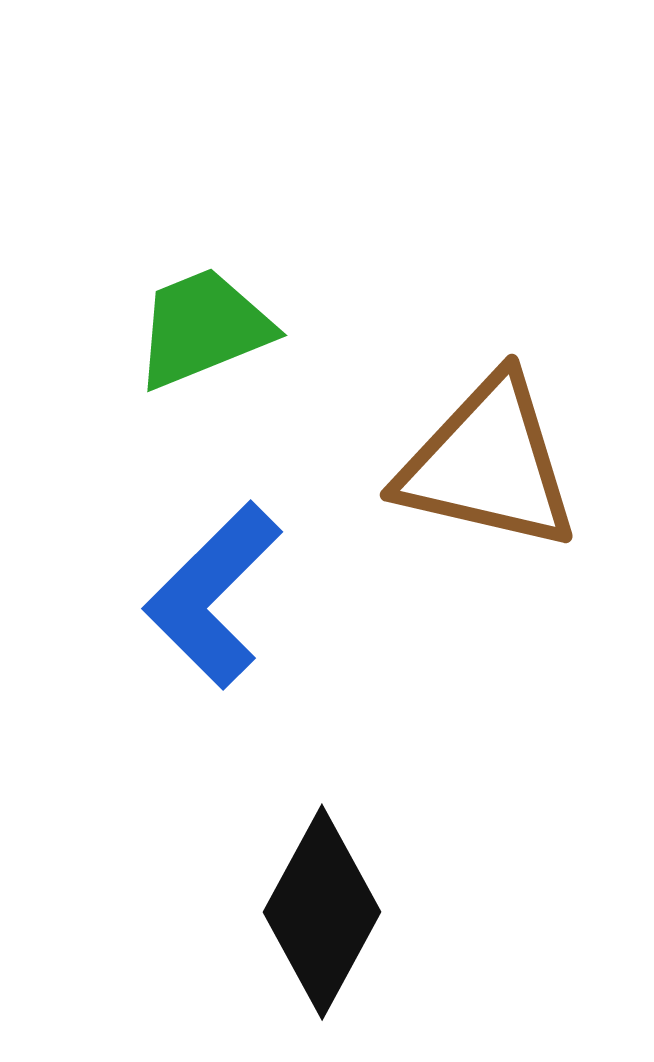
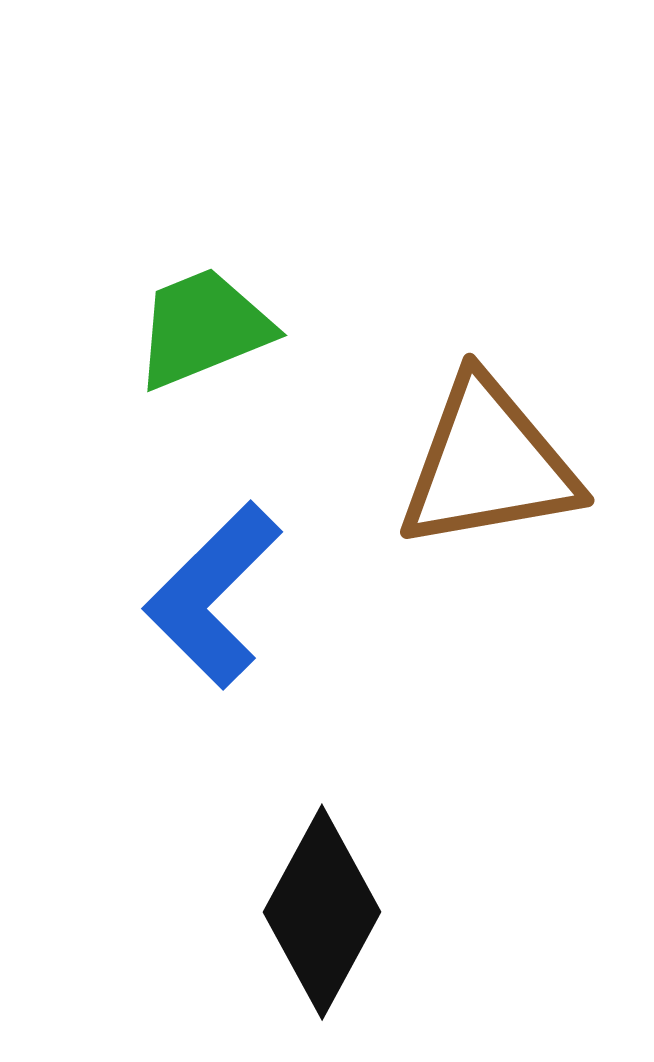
brown triangle: rotated 23 degrees counterclockwise
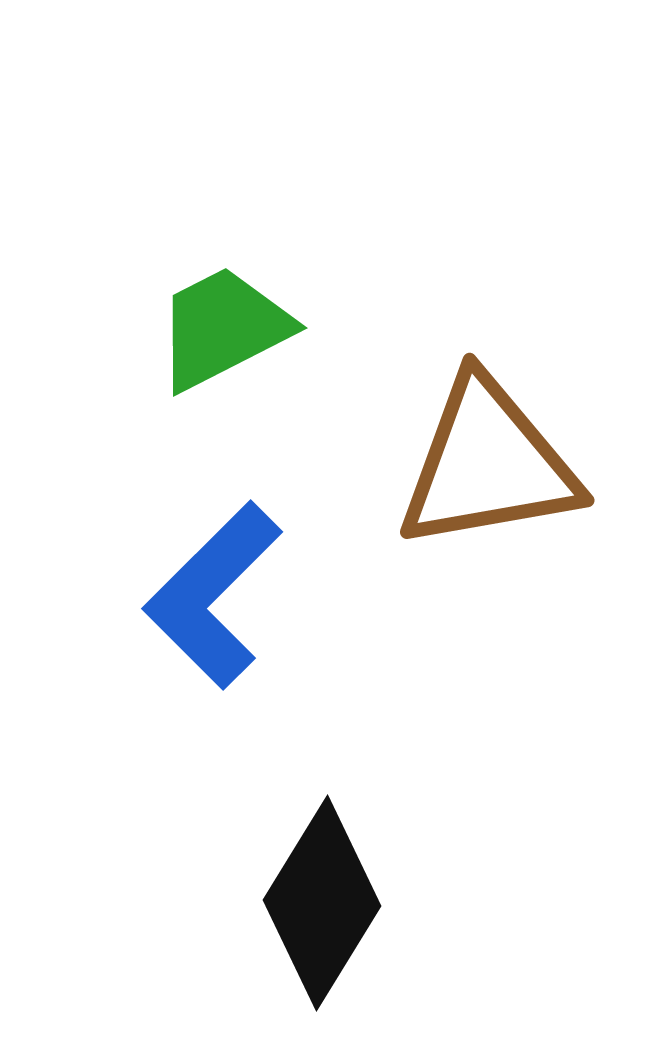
green trapezoid: moved 20 px right; rotated 5 degrees counterclockwise
black diamond: moved 9 px up; rotated 3 degrees clockwise
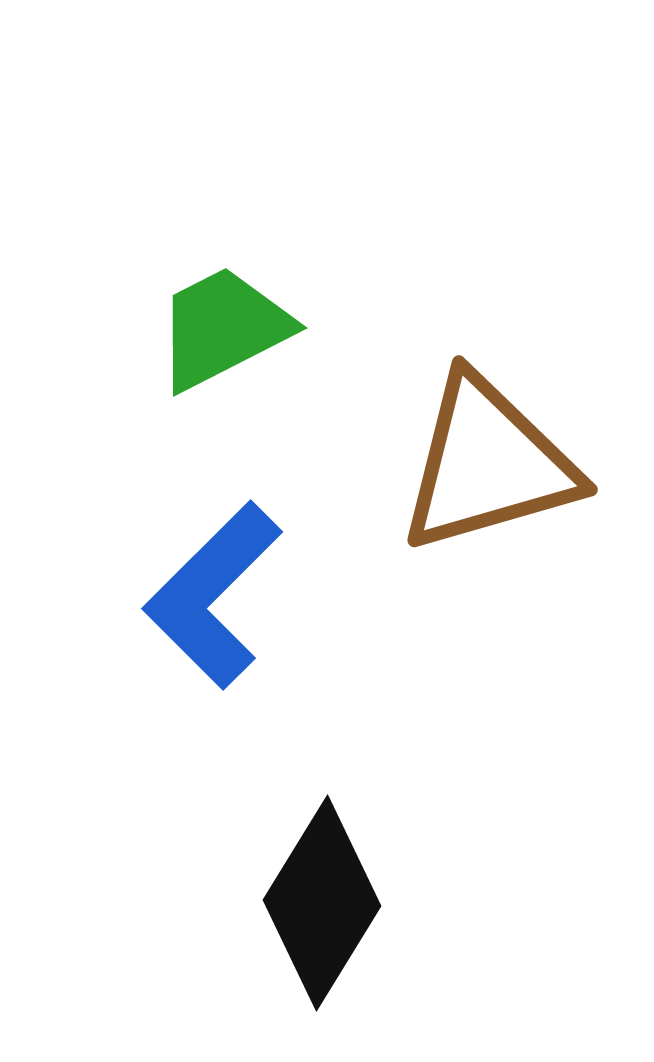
brown triangle: rotated 6 degrees counterclockwise
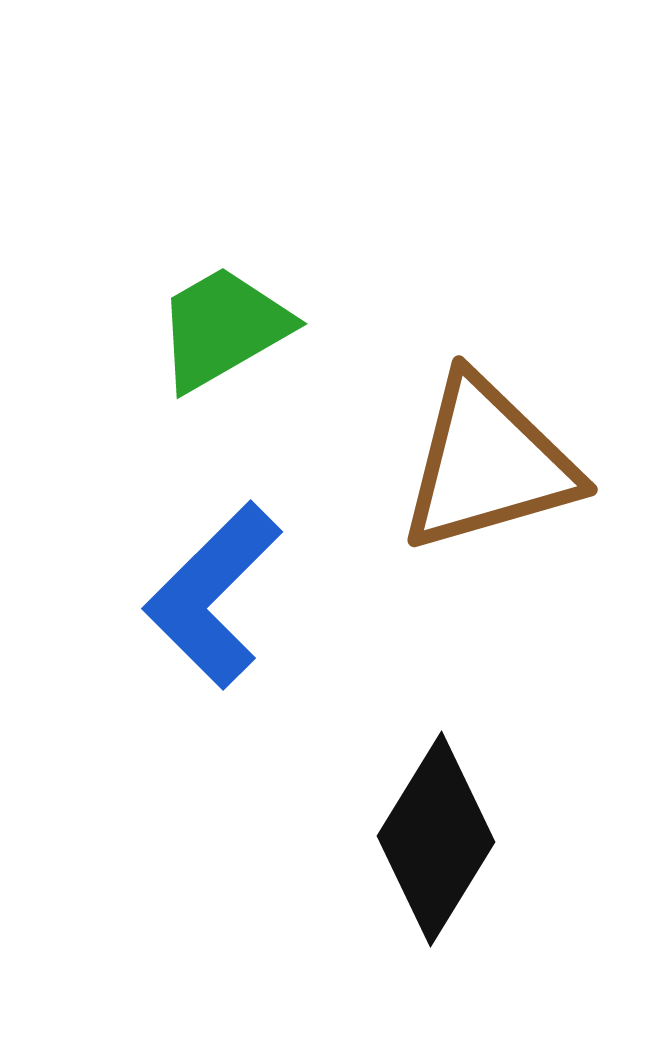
green trapezoid: rotated 3 degrees counterclockwise
black diamond: moved 114 px right, 64 px up
